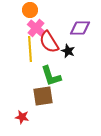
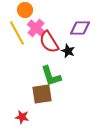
orange circle: moved 5 px left
yellow line: moved 13 px left, 16 px up; rotated 25 degrees counterclockwise
brown square: moved 1 px left, 2 px up
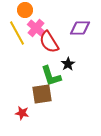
black star: moved 13 px down; rotated 16 degrees clockwise
red star: moved 4 px up
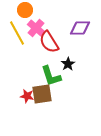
red star: moved 5 px right, 17 px up
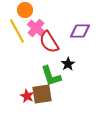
purple diamond: moved 3 px down
yellow line: moved 2 px up
red star: rotated 16 degrees clockwise
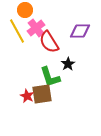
pink cross: rotated 12 degrees clockwise
green L-shape: moved 1 px left, 1 px down
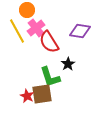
orange circle: moved 2 px right
purple diamond: rotated 10 degrees clockwise
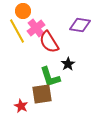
orange circle: moved 4 px left, 1 px down
purple diamond: moved 6 px up
red star: moved 6 px left, 10 px down
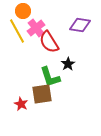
red star: moved 2 px up
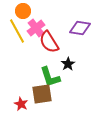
purple diamond: moved 3 px down
